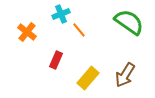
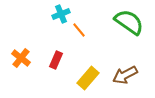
orange cross: moved 6 px left, 26 px down
brown arrow: rotated 30 degrees clockwise
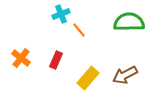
green semicircle: rotated 36 degrees counterclockwise
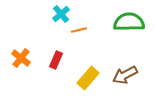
cyan cross: rotated 18 degrees counterclockwise
orange line: rotated 63 degrees counterclockwise
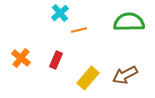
cyan cross: moved 1 px left, 1 px up
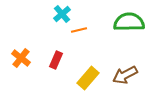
cyan cross: moved 2 px right, 1 px down
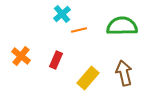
green semicircle: moved 7 px left, 4 px down
orange cross: moved 2 px up
brown arrow: moved 1 px left, 2 px up; rotated 105 degrees clockwise
